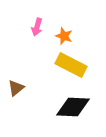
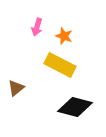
yellow rectangle: moved 11 px left
black diamond: moved 2 px right; rotated 12 degrees clockwise
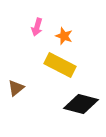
black diamond: moved 6 px right, 3 px up
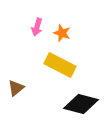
orange star: moved 2 px left, 3 px up
